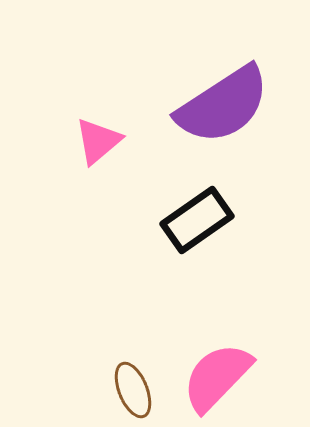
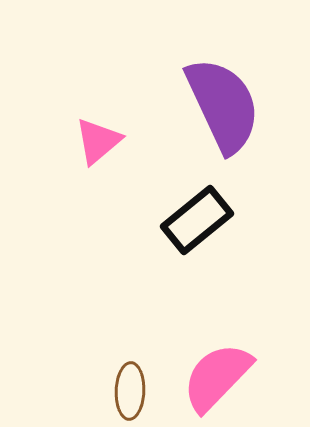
purple semicircle: rotated 82 degrees counterclockwise
black rectangle: rotated 4 degrees counterclockwise
brown ellipse: moved 3 px left, 1 px down; rotated 24 degrees clockwise
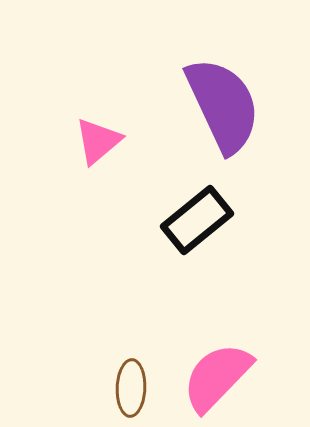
brown ellipse: moved 1 px right, 3 px up
